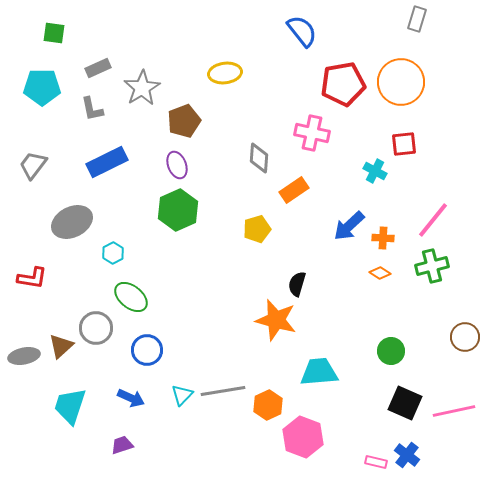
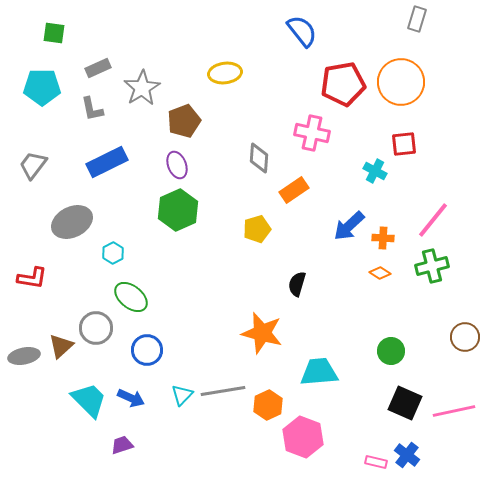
orange star at (276, 320): moved 14 px left, 13 px down
cyan trapezoid at (70, 406): moved 19 px right, 6 px up; rotated 117 degrees clockwise
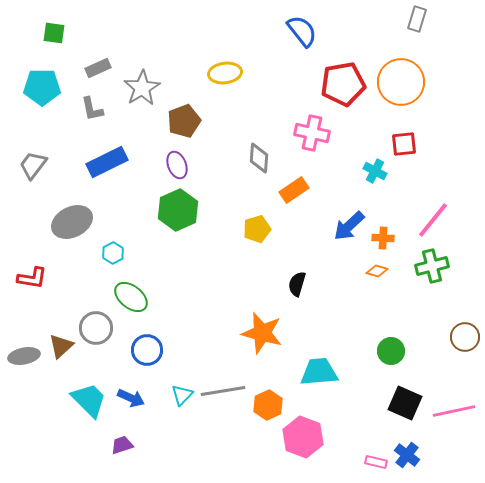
orange diamond at (380, 273): moved 3 px left, 2 px up; rotated 15 degrees counterclockwise
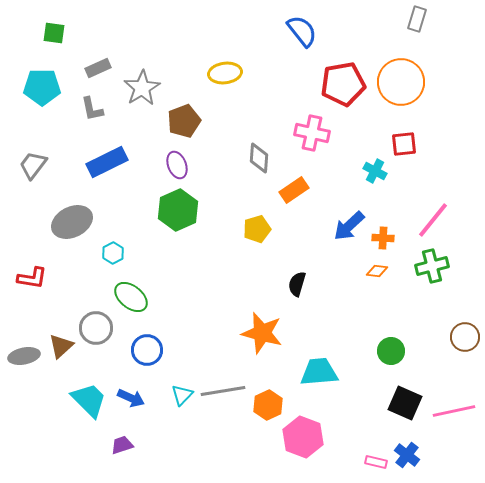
orange diamond at (377, 271): rotated 10 degrees counterclockwise
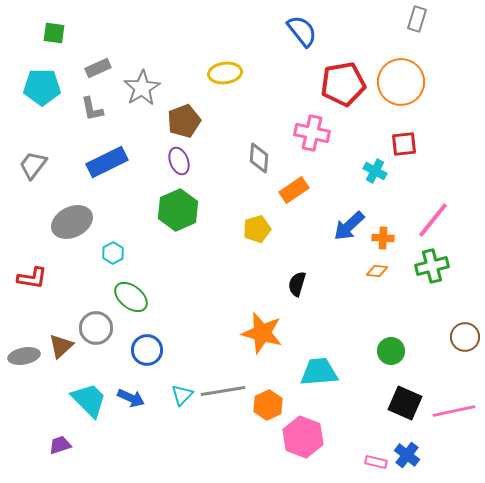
purple ellipse at (177, 165): moved 2 px right, 4 px up
purple trapezoid at (122, 445): moved 62 px left
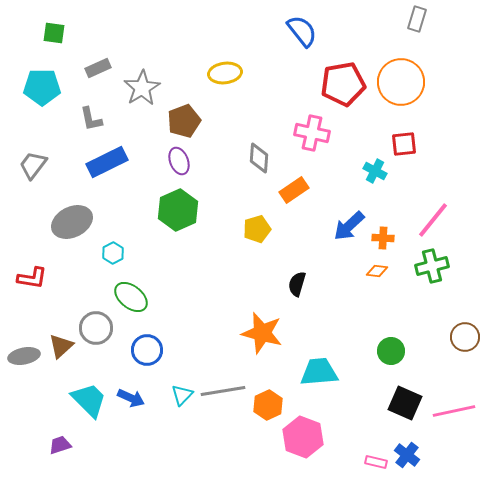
gray L-shape at (92, 109): moved 1 px left, 10 px down
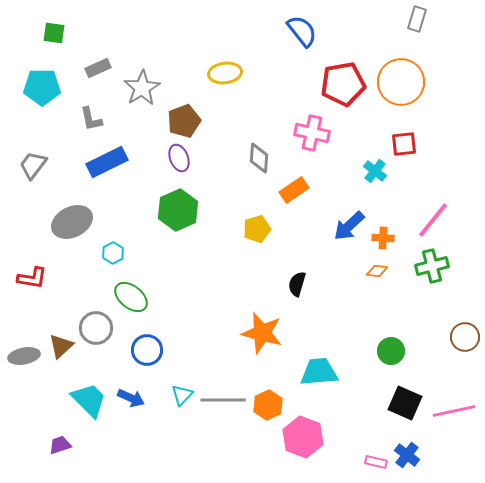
purple ellipse at (179, 161): moved 3 px up
cyan cross at (375, 171): rotated 10 degrees clockwise
gray line at (223, 391): moved 9 px down; rotated 9 degrees clockwise
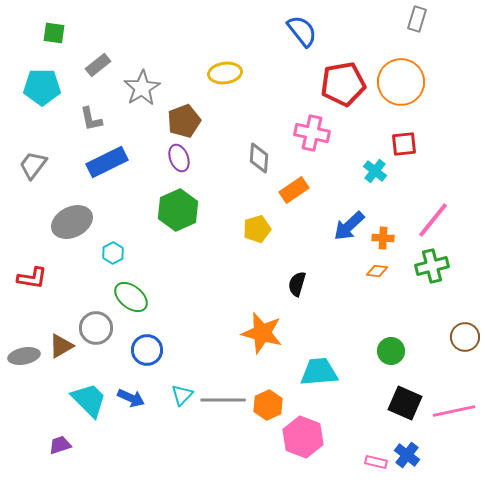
gray rectangle at (98, 68): moved 3 px up; rotated 15 degrees counterclockwise
brown triangle at (61, 346): rotated 12 degrees clockwise
